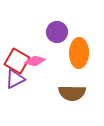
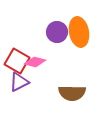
orange ellipse: moved 21 px up; rotated 12 degrees counterclockwise
pink diamond: moved 1 px down
purple triangle: moved 4 px right, 3 px down
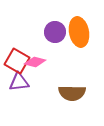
purple circle: moved 2 px left
purple triangle: rotated 20 degrees clockwise
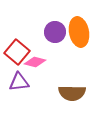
red square: moved 9 px up; rotated 10 degrees clockwise
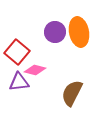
pink diamond: moved 8 px down
brown semicircle: rotated 116 degrees clockwise
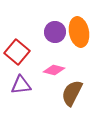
pink diamond: moved 19 px right
purple triangle: moved 2 px right, 3 px down
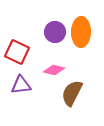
orange ellipse: moved 2 px right; rotated 12 degrees clockwise
red square: rotated 15 degrees counterclockwise
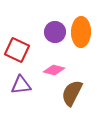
red square: moved 2 px up
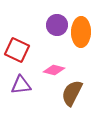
purple circle: moved 2 px right, 7 px up
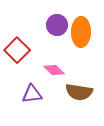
red square: rotated 20 degrees clockwise
pink diamond: rotated 30 degrees clockwise
purple triangle: moved 11 px right, 9 px down
brown semicircle: moved 7 px right, 1 px up; rotated 108 degrees counterclockwise
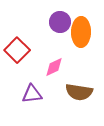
purple circle: moved 3 px right, 3 px up
pink diamond: moved 3 px up; rotated 70 degrees counterclockwise
